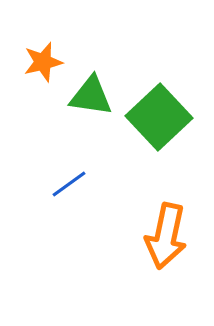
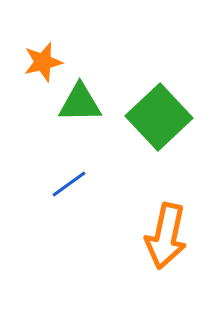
green triangle: moved 11 px left, 7 px down; rotated 9 degrees counterclockwise
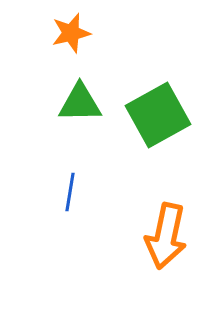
orange star: moved 28 px right, 29 px up
green square: moved 1 px left, 2 px up; rotated 14 degrees clockwise
blue line: moved 1 px right, 8 px down; rotated 45 degrees counterclockwise
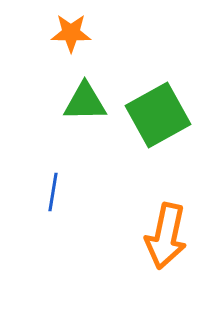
orange star: rotated 15 degrees clockwise
green triangle: moved 5 px right, 1 px up
blue line: moved 17 px left
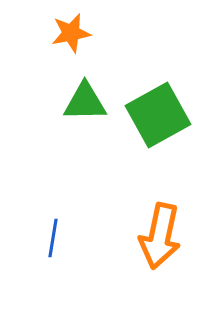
orange star: rotated 12 degrees counterclockwise
blue line: moved 46 px down
orange arrow: moved 6 px left
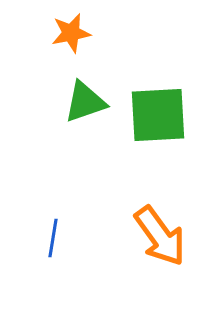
green triangle: rotated 18 degrees counterclockwise
green square: rotated 26 degrees clockwise
orange arrow: rotated 48 degrees counterclockwise
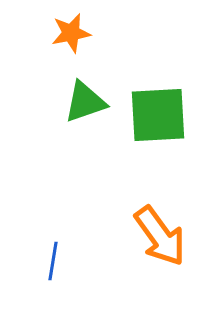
blue line: moved 23 px down
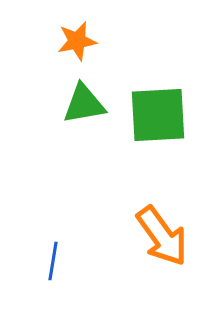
orange star: moved 6 px right, 8 px down
green triangle: moved 1 px left, 2 px down; rotated 9 degrees clockwise
orange arrow: moved 2 px right
